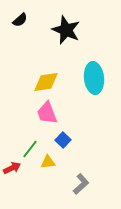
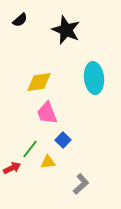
yellow diamond: moved 7 px left
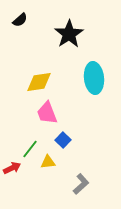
black star: moved 3 px right, 4 px down; rotated 16 degrees clockwise
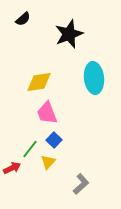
black semicircle: moved 3 px right, 1 px up
black star: rotated 12 degrees clockwise
blue square: moved 9 px left
yellow triangle: rotated 42 degrees counterclockwise
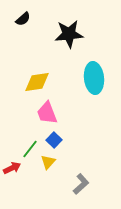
black star: rotated 16 degrees clockwise
yellow diamond: moved 2 px left
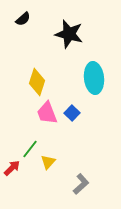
black star: rotated 20 degrees clockwise
yellow diamond: rotated 64 degrees counterclockwise
blue square: moved 18 px right, 27 px up
red arrow: rotated 18 degrees counterclockwise
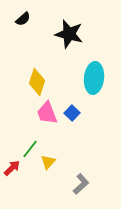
cyan ellipse: rotated 12 degrees clockwise
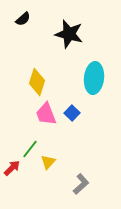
pink trapezoid: moved 1 px left, 1 px down
